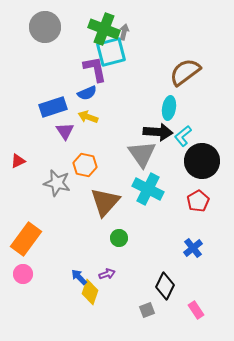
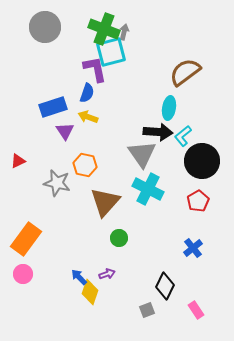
blue semicircle: rotated 48 degrees counterclockwise
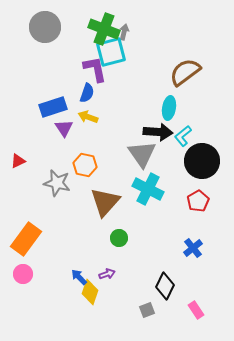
purple triangle: moved 1 px left, 3 px up
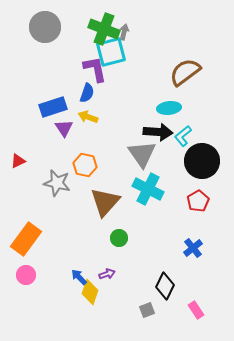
cyan ellipse: rotated 75 degrees clockwise
pink circle: moved 3 px right, 1 px down
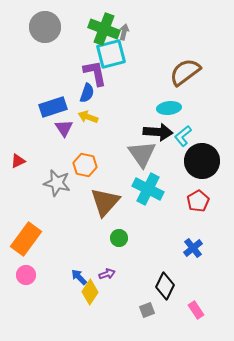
cyan square: moved 2 px down
purple L-shape: moved 4 px down
yellow diamond: rotated 15 degrees clockwise
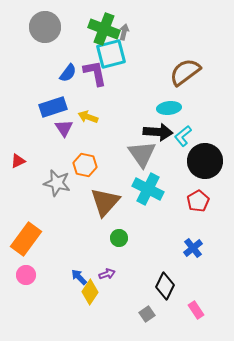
blue semicircle: moved 19 px left, 20 px up; rotated 18 degrees clockwise
black circle: moved 3 px right
gray square: moved 4 px down; rotated 14 degrees counterclockwise
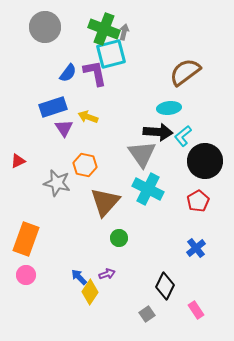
orange rectangle: rotated 16 degrees counterclockwise
blue cross: moved 3 px right
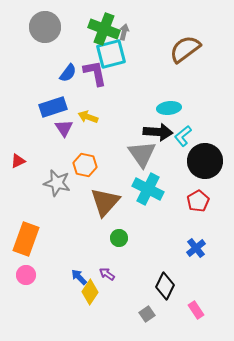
brown semicircle: moved 23 px up
purple arrow: rotated 126 degrees counterclockwise
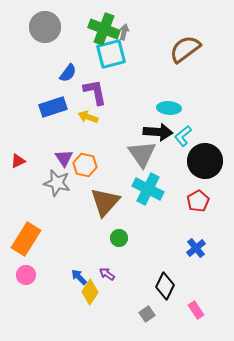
purple L-shape: moved 19 px down
cyan ellipse: rotated 10 degrees clockwise
purple triangle: moved 30 px down
orange rectangle: rotated 12 degrees clockwise
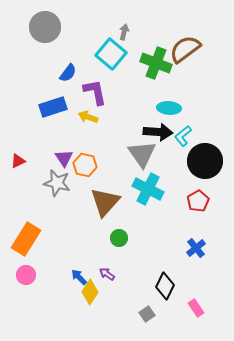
green cross: moved 52 px right, 34 px down
cyan square: rotated 36 degrees counterclockwise
pink rectangle: moved 2 px up
